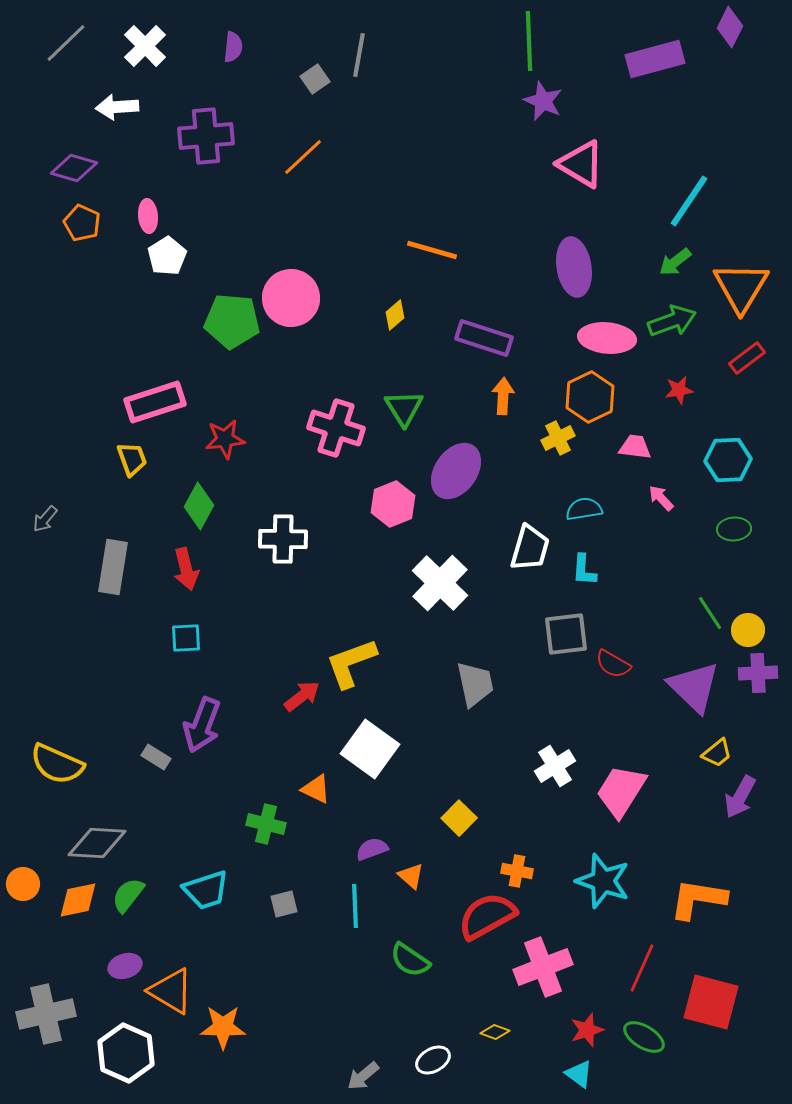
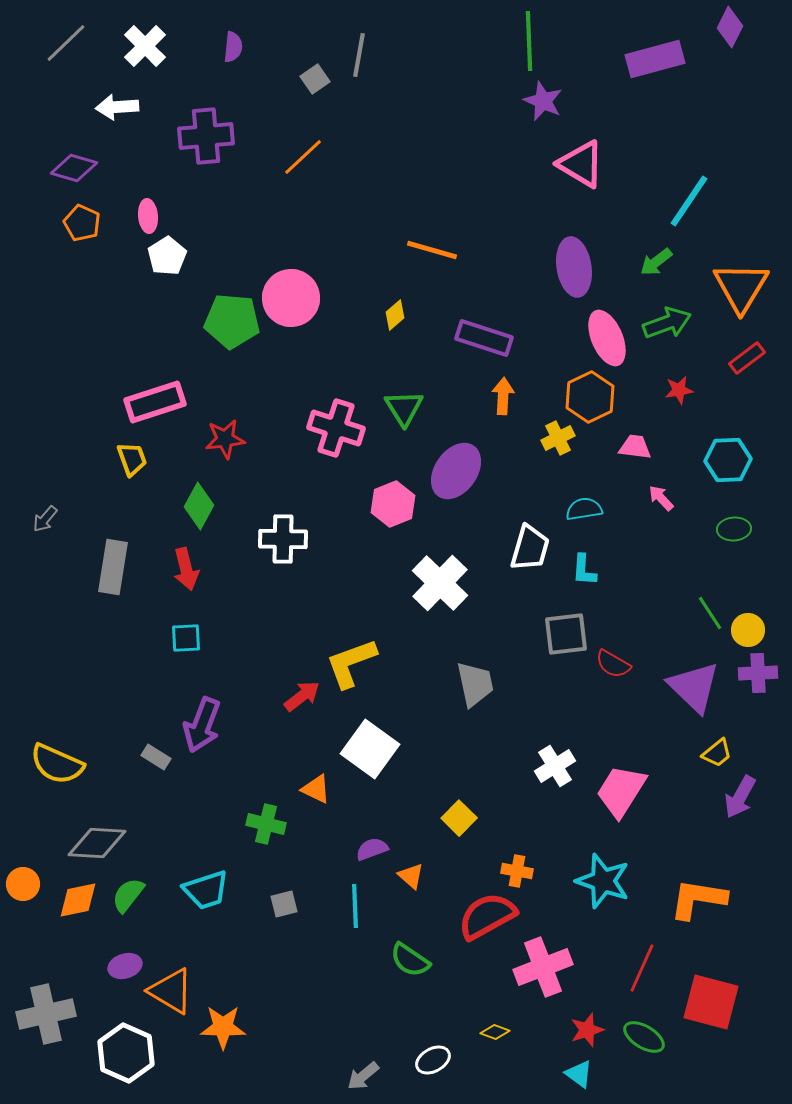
green arrow at (675, 262): moved 19 px left
green arrow at (672, 321): moved 5 px left, 2 px down
pink ellipse at (607, 338): rotated 62 degrees clockwise
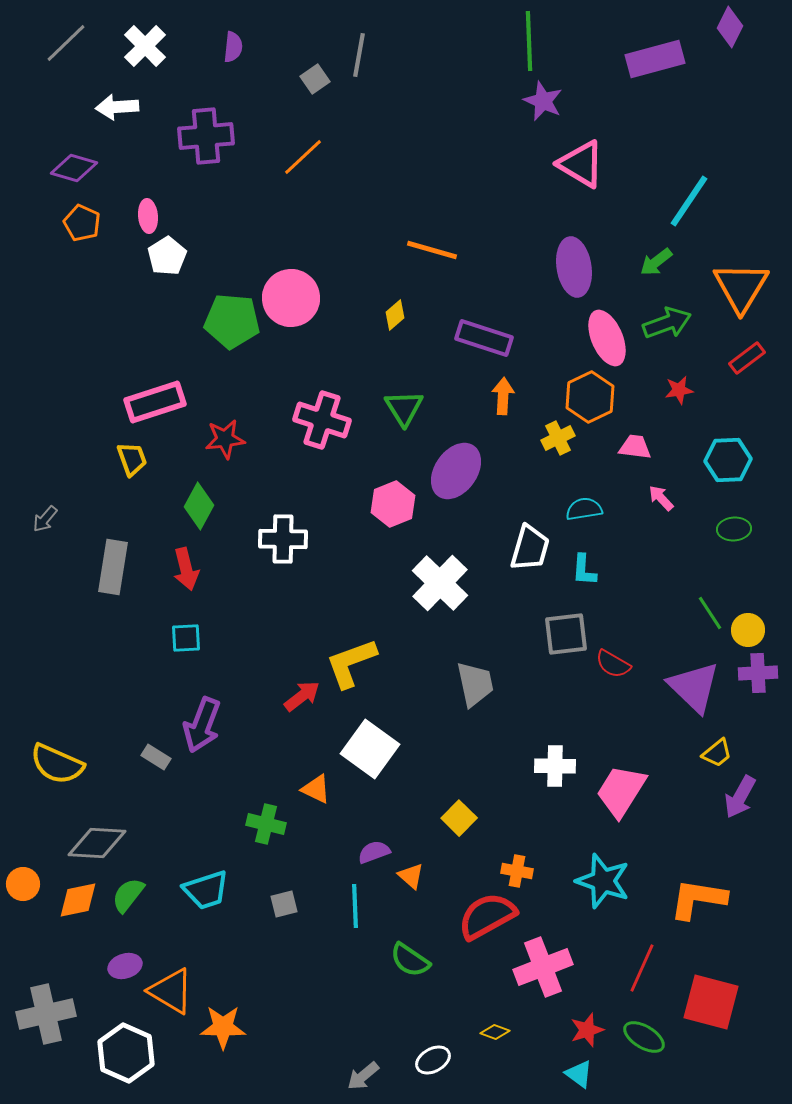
pink cross at (336, 428): moved 14 px left, 8 px up
white cross at (555, 766): rotated 33 degrees clockwise
purple semicircle at (372, 849): moved 2 px right, 3 px down
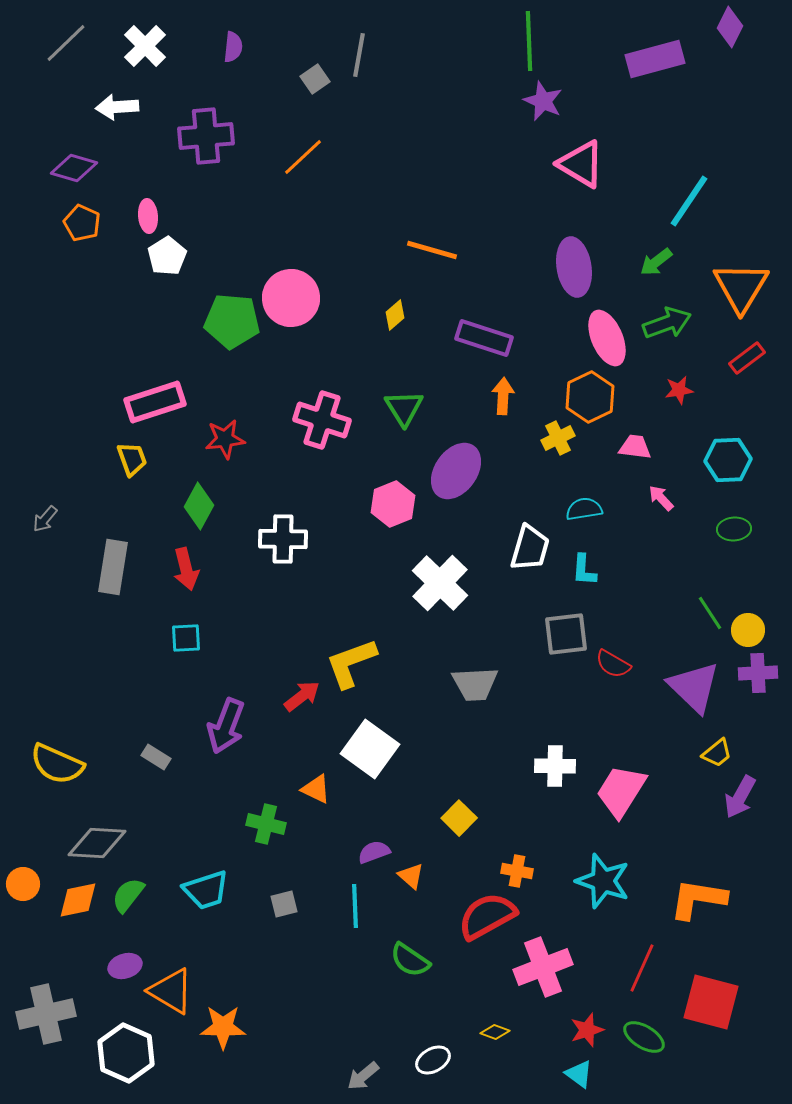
gray trapezoid at (475, 684): rotated 99 degrees clockwise
purple arrow at (202, 725): moved 24 px right, 1 px down
